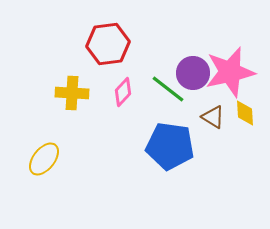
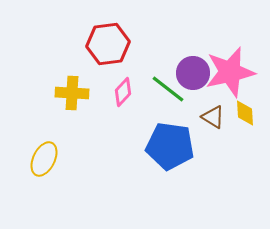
yellow ellipse: rotated 12 degrees counterclockwise
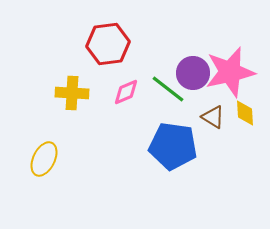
pink diamond: moved 3 px right; rotated 24 degrees clockwise
blue pentagon: moved 3 px right
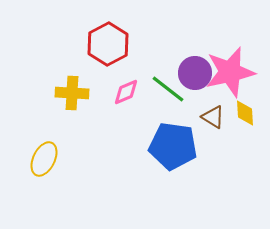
red hexagon: rotated 21 degrees counterclockwise
purple circle: moved 2 px right
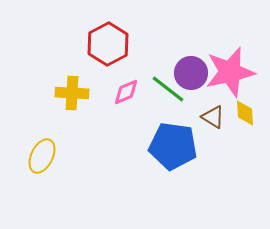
purple circle: moved 4 px left
yellow ellipse: moved 2 px left, 3 px up
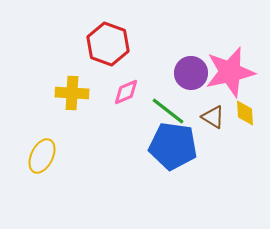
red hexagon: rotated 12 degrees counterclockwise
green line: moved 22 px down
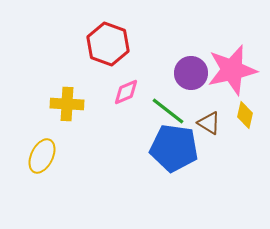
pink star: moved 2 px right, 2 px up
yellow cross: moved 5 px left, 11 px down
yellow diamond: moved 2 px down; rotated 16 degrees clockwise
brown triangle: moved 4 px left, 6 px down
blue pentagon: moved 1 px right, 2 px down
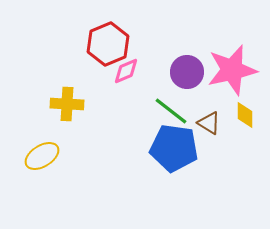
red hexagon: rotated 18 degrees clockwise
purple circle: moved 4 px left, 1 px up
pink diamond: moved 21 px up
green line: moved 3 px right
yellow diamond: rotated 12 degrees counterclockwise
yellow ellipse: rotated 32 degrees clockwise
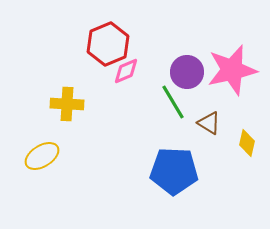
green line: moved 2 px right, 9 px up; rotated 21 degrees clockwise
yellow diamond: moved 2 px right, 28 px down; rotated 12 degrees clockwise
blue pentagon: moved 23 px down; rotated 6 degrees counterclockwise
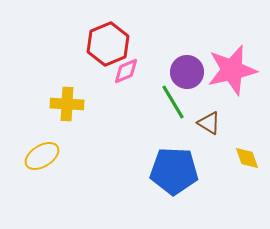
yellow diamond: moved 15 px down; rotated 32 degrees counterclockwise
